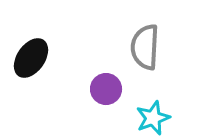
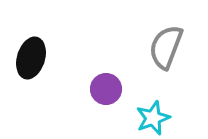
gray semicircle: moved 21 px right; rotated 18 degrees clockwise
black ellipse: rotated 18 degrees counterclockwise
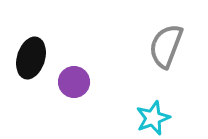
gray semicircle: moved 1 px up
purple circle: moved 32 px left, 7 px up
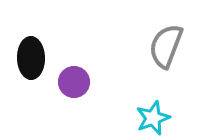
black ellipse: rotated 18 degrees counterclockwise
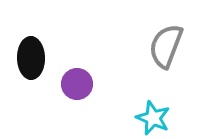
purple circle: moved 3 px right, 2 px down
cyan star: rotated 28 degrees counterclockwise
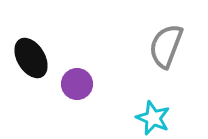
black ellipse: rotated 30 degrees counterclockwise
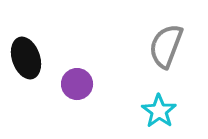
black ellipse: moved 5 px left; rotated 12 degrees clockwise
cyan star: moved 6 px right, 7 px up; rotated 12 degrees clockwise
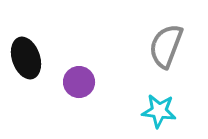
purple circle: moved 2 px right, 2 px up
cyan star: rotated 28 degrees counterclockwise
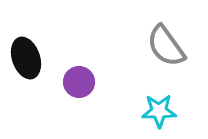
gray semicircle: rotated 57 degrees counterclockwise
cyan star: rotated 8 degrees counterclockwise
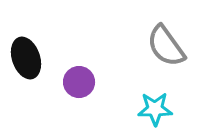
cyan star: moved 4 px left, 2 px up
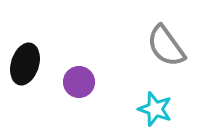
black ellipse: moved 1 px left, 6 px down; rotated 36 degrees clockwise
cyan star: rotated 20 degrees clockwise
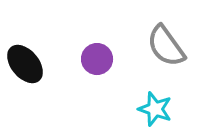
black ellipse: rotated 57 degrees counterclockwise
purple circle: moved 18 px right, 23 px up
